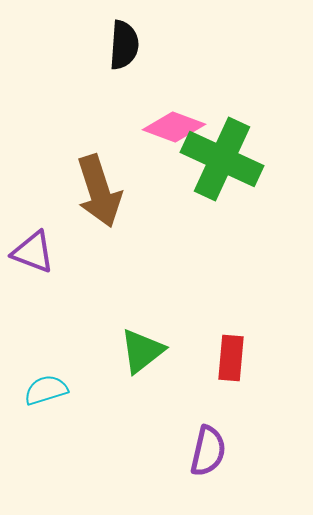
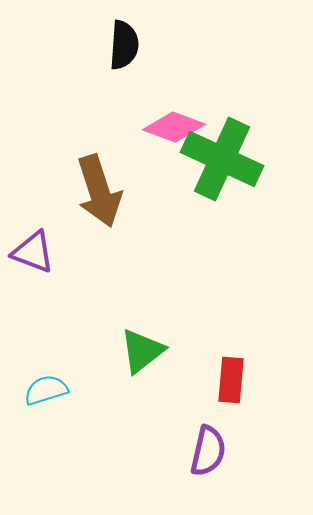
red rectangle: moved 22 px down
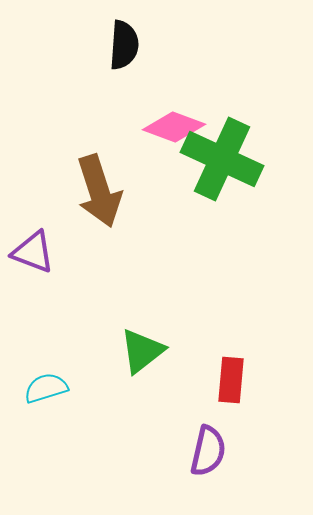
cyan semicircle: moved 2 px up
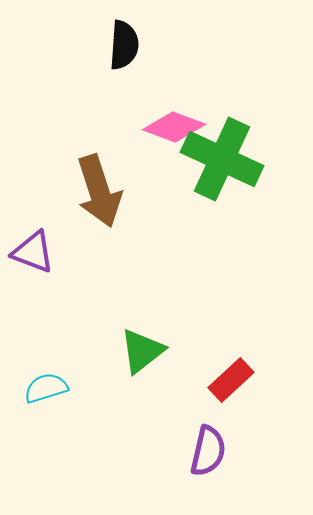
red rectangle: rotated 42 degrees clockwise
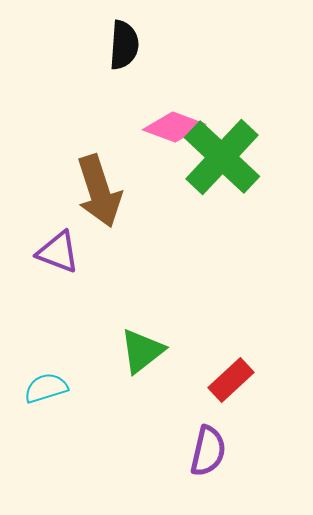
green cross: moved 2 px up; rotated 18 degrees clockwise
purple triangle: moved 25 px right
